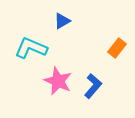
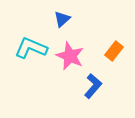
blue triangle: moved 2 px up; rotated 12 degrees counterclockwise
orange rectangle: moved 3 px left, 3 px down
pink star: moved 12 px right, 25 px up
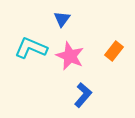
blue triangle: rotated 12 degrees counterclockwise
blue L-shape: moved 10 px left, 9 px down
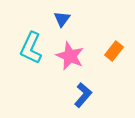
cyan L-shape: rotated 88 degrees counterclockwise
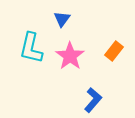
cyan L-shape: rotated 12 degrees counterclockwise
pink star: rotated 12 degrees clockwise
blue L-shape: moved 10 px right, 5 px down
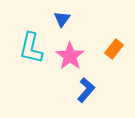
orange rectangle: moved 2 px up
blue L-shape: moved 7 px left, 10 px up
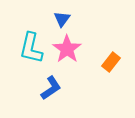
orange rectangle: moved 3 px left, 13 px down
pink star: moved 3 px left, 7 px up
blue L-shape: moved 35 px left, 2 px up; rotated 15 degrees clockwise
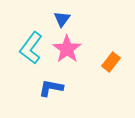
cyan L-shape: rotated 24 degrees clockwise
blue L-shape: rotated 135 degrees counterclockwise
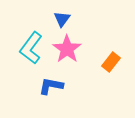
blue L-shape: moved 2 px up
